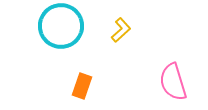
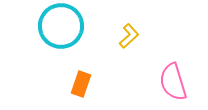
yellow L-shape: moved 8 px right, 6 px down
orange rectangle: moved 1 px left, 2 px up
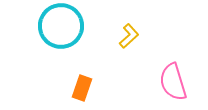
orange rectangle: moved 1 px right, 4 px down
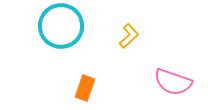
pink semicircle: rotated 54 degrees counterclockwise
orange rectangle: moved 3 px right
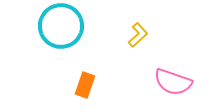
yellow L-shape: moved 9 px right, 1 px up
orange rectangle: moved 3 px up
